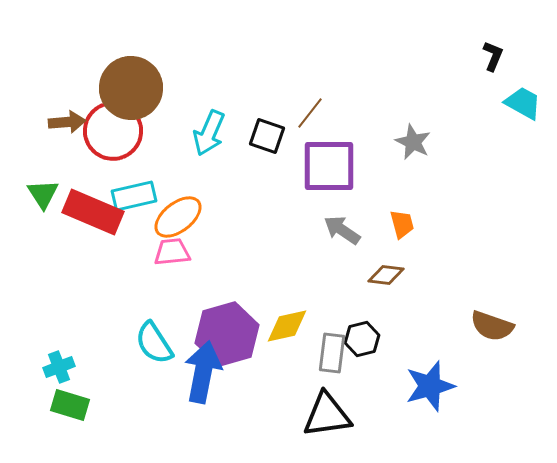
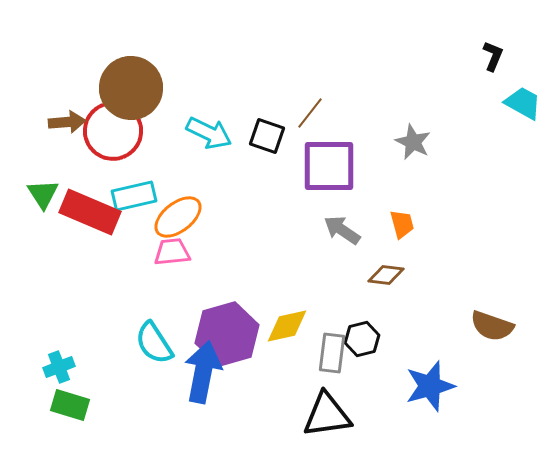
cyan arrow: rotated 87 degrees counterclockwise
red rectangle: moved 3 px left
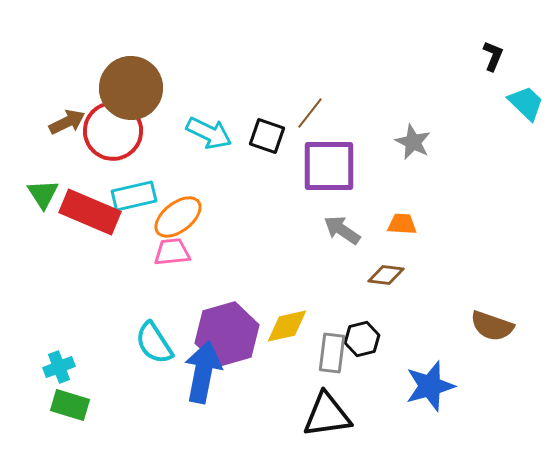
cyan trapezoid: moved 3 px right; rotated 15 degrees clockwise
brown arrow: rotated 21 degrees counterclockwise
orange trapezoid: rotated 72 degrees counterclockwise
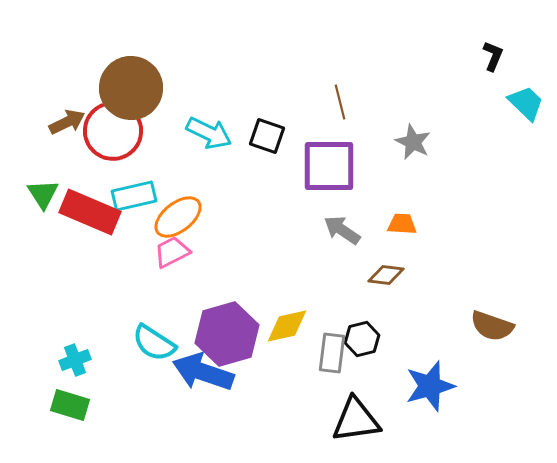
brown line: moved 30 px right, 11 px up; rotated 52 degrees counterclockwise
pink trapezoid: rotated 21 degrees counterclockwise
cyan semicircle: rotated 24 degrees counterclockwise
cyan cross: moved 16 px right, 7 px up
blue arrow: rotated 82 degrees counterclockwise
black triangle: moved 29 px right, 5 px down
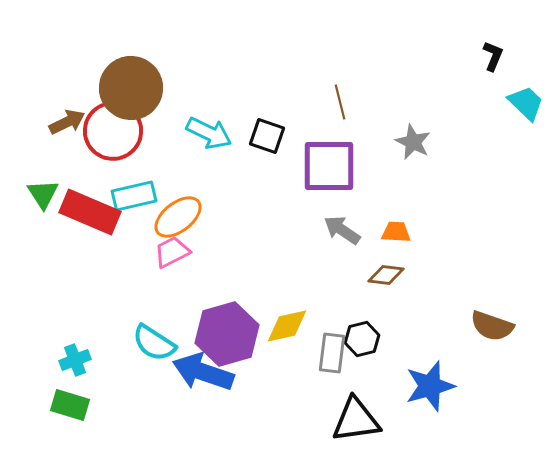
orange trapezoid: moved 6 px left, 8 px down
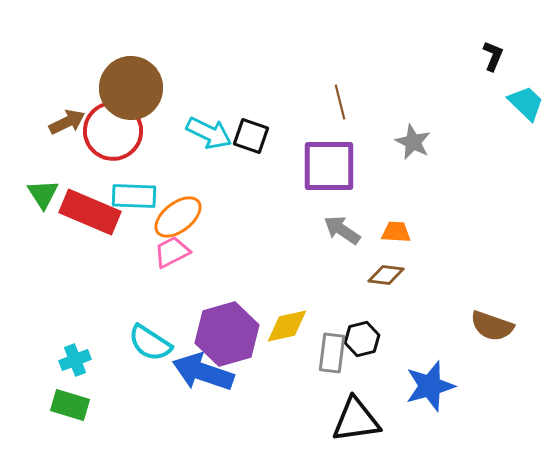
black square: moved 16 px left
cyan rectangle: rotated 15 degrees clockwise
cyan semicircle: moved 4 px left
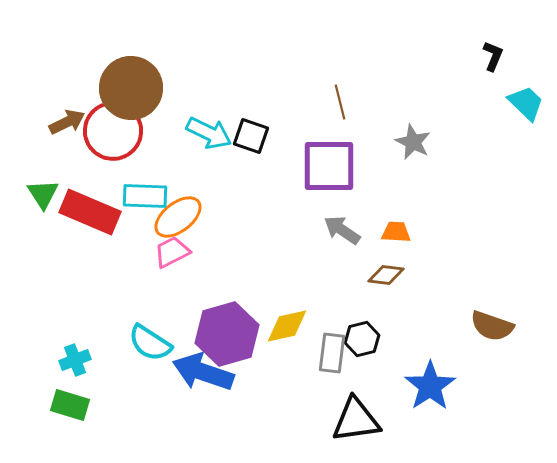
cyan rectangle: moved 11 px right
blue star: rotated 18 degrees counterclockwise
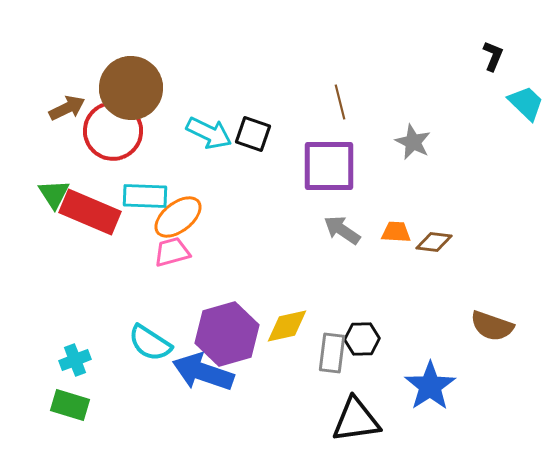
brown arrow: moved 14 px up
black square: moved 2 px right, 2 px up
green triangle: moved 11 px right
pink trapezoid: rotated 12 degrees clockwise
brown diamond: moved 48 px right, 33 px up
black hexagon: rotated 12 degrees clockwise
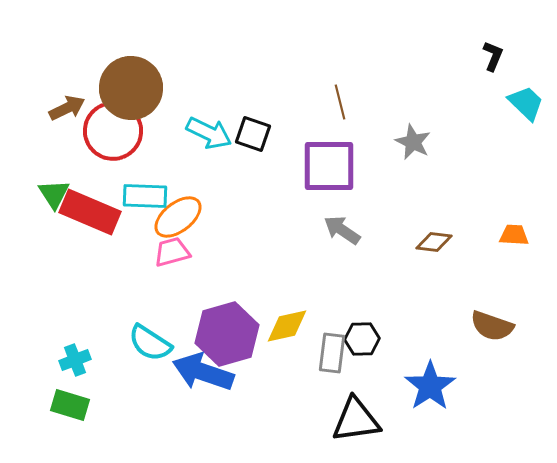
orange trapezoid: moved 118 px right, 3 px down
